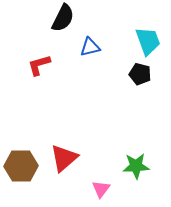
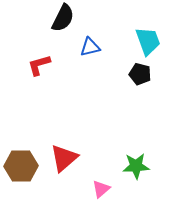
pink triangle: rotated 12 degrees clockwise
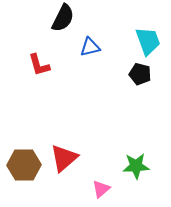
red L-shape: rotated 90 degrees counterclockwise
brown hexagon: moved 3 px right, 1 px up
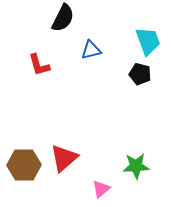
blue triangle: moved 1 px right, 3 px down
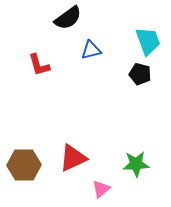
black semicircle: moved 5 px right; rotated 28 degrees clockwise
red triangle: moved 9 px right; rotated 16 degrees clockwise
green star: moved 2 px up
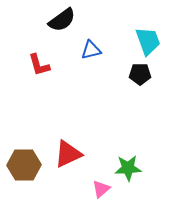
black semicircle: moved 6 px left, 2 px down
black pentagon: rotated 15 degrees counterclockwise
red triangle: moved 5 px left, 4 px up
green star: moved 8 px left, 4 px down
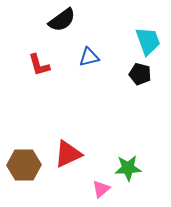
blue triangle: moved 2 px left, 7 px down
black pentagon: rotated 15 degrees clockwise
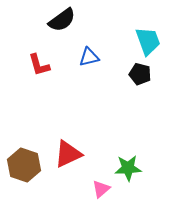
brown hexagon: rotated 20 degrees clockwise
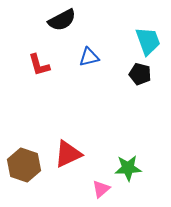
black semicircle: rotated 8 degrees clockwise
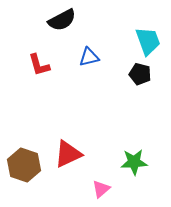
green star: moved 6 px right, 6 px up
